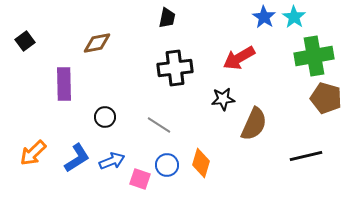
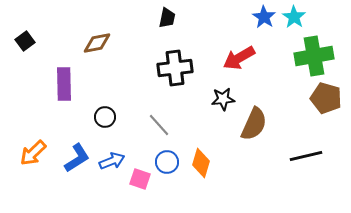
gray line: rotated 15 degrees clockwise
blue circle: moved 3 px up
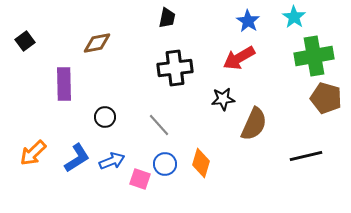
blue star: moved 16 px left, 4 px down
blue circle: moved 2 px left, 2 px down
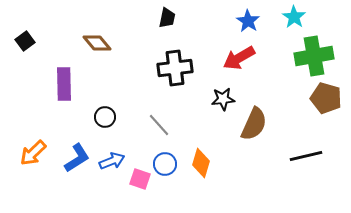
brown diamond: rotated 60 degrees clockwise
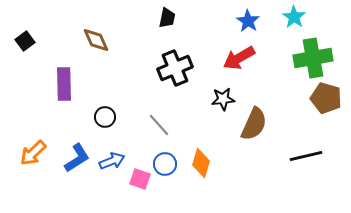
brown diamond: moved 1 px left, 3 px up; rotated 16 degrees clockwise
green cross: moved 1 px left, 2 px down
black cross: rotated 16 degrees counterclockwise
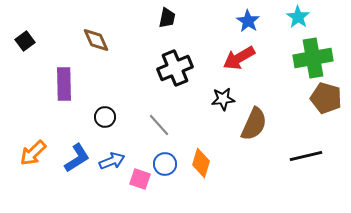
cyan star: moved 4 px right
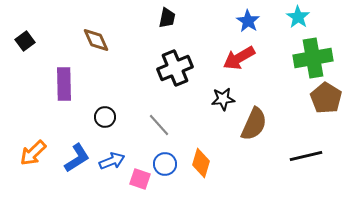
brown pentagon: rotated 16 degrees clockwise
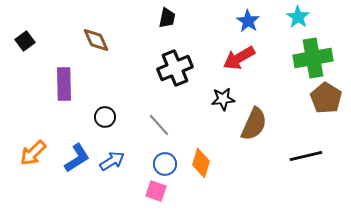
blue arrow: rotated 10 degrees counterclockwise
pink square: moved 16 px right, 12 px down
